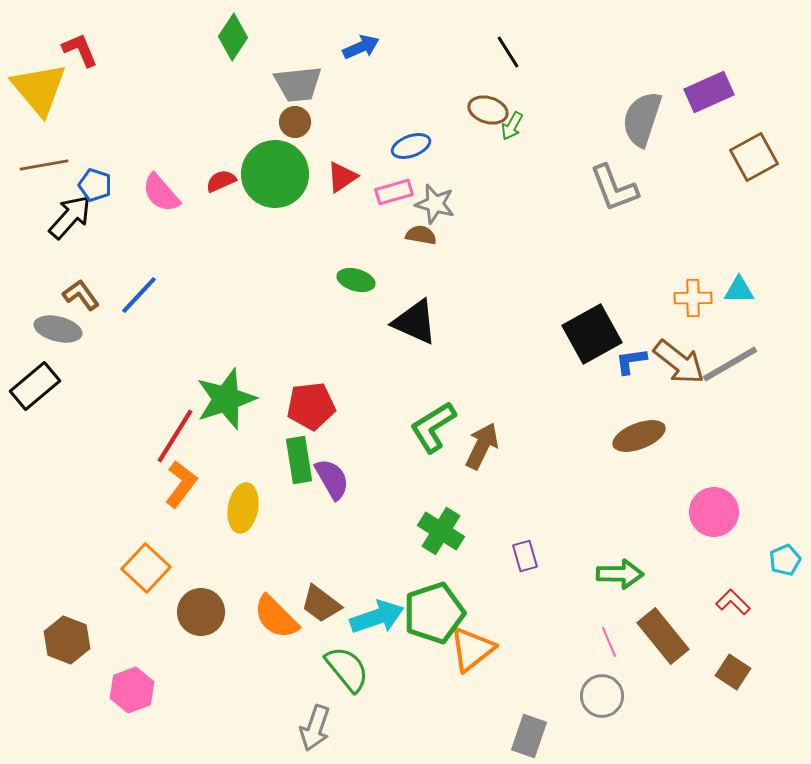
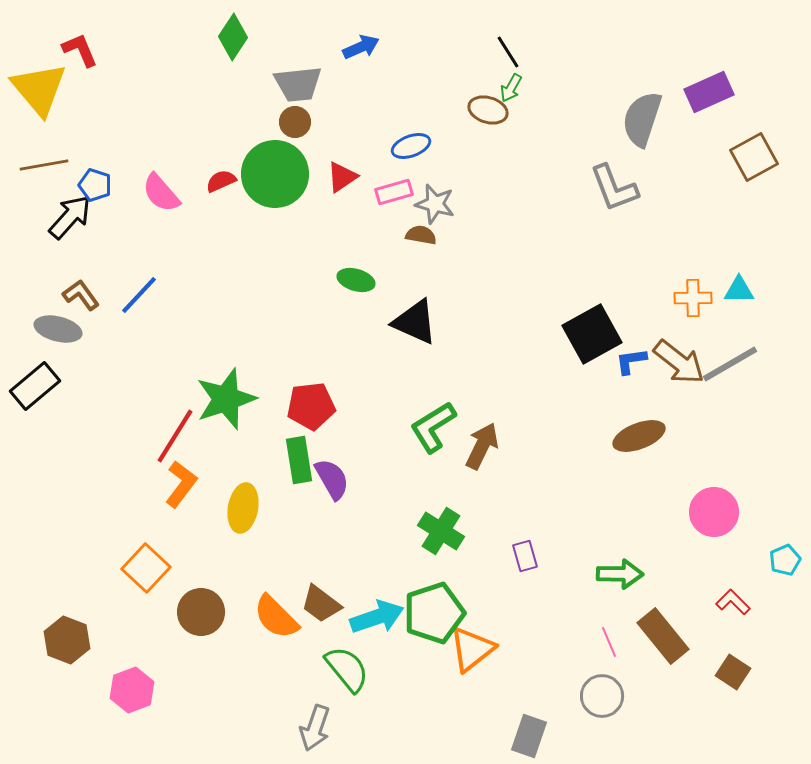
green arrow at (512, 126): moved 1 px left, 38 px up
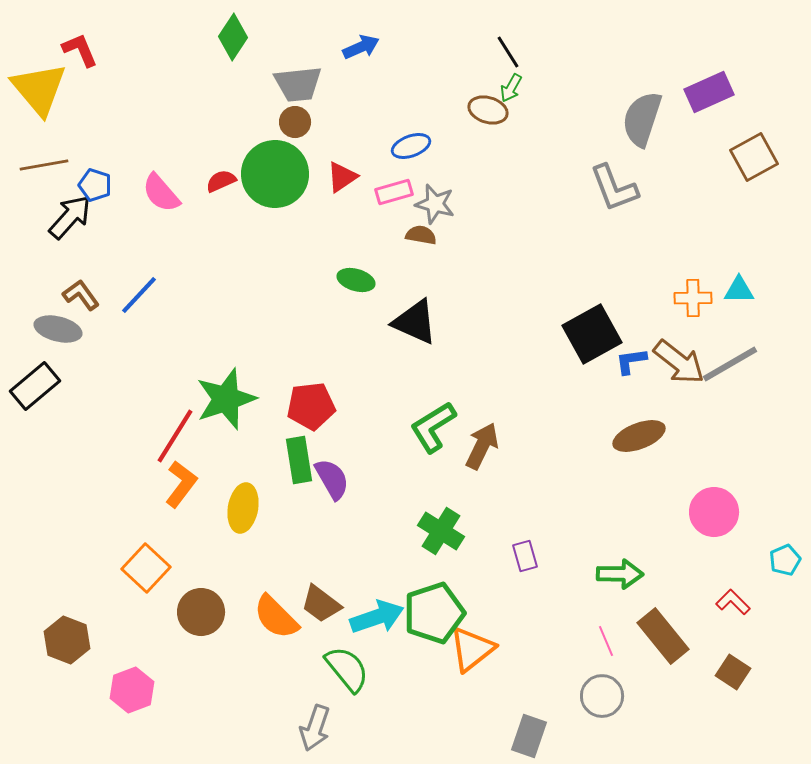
pink line at (609, 642): moved 3 px left, 1 px up
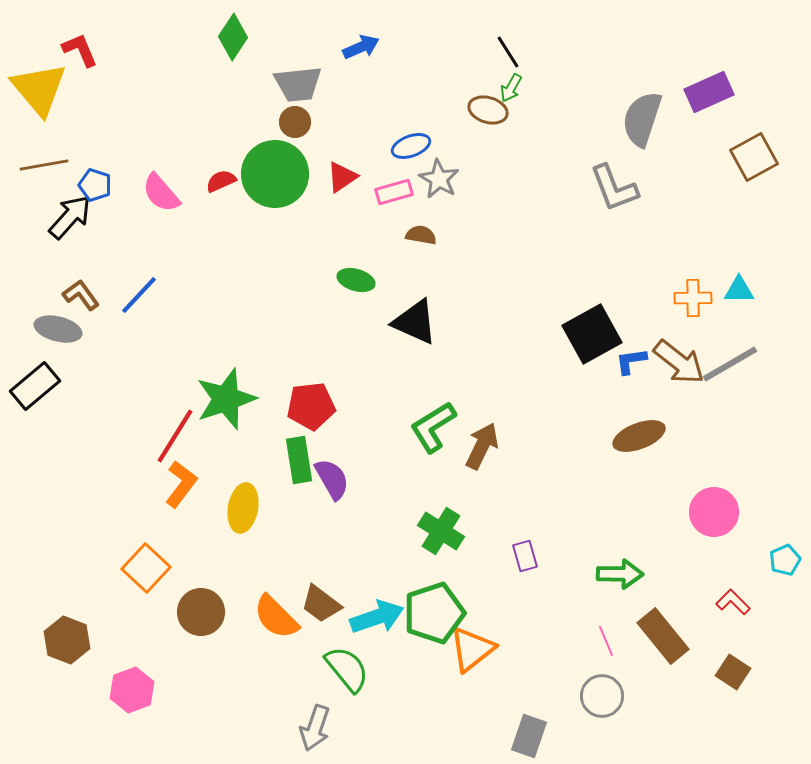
gray star at (435, 204): moved 4 px right, 25 px up; rotated 15 degrees clockwise
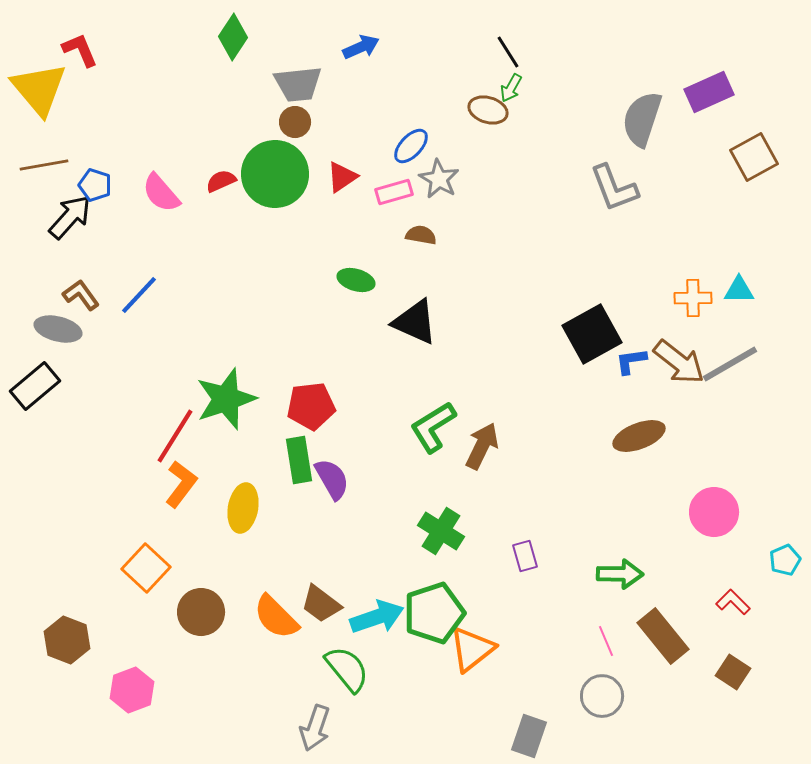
blue ellipse at (411, 146): rotated 27 degrees counterclockwise
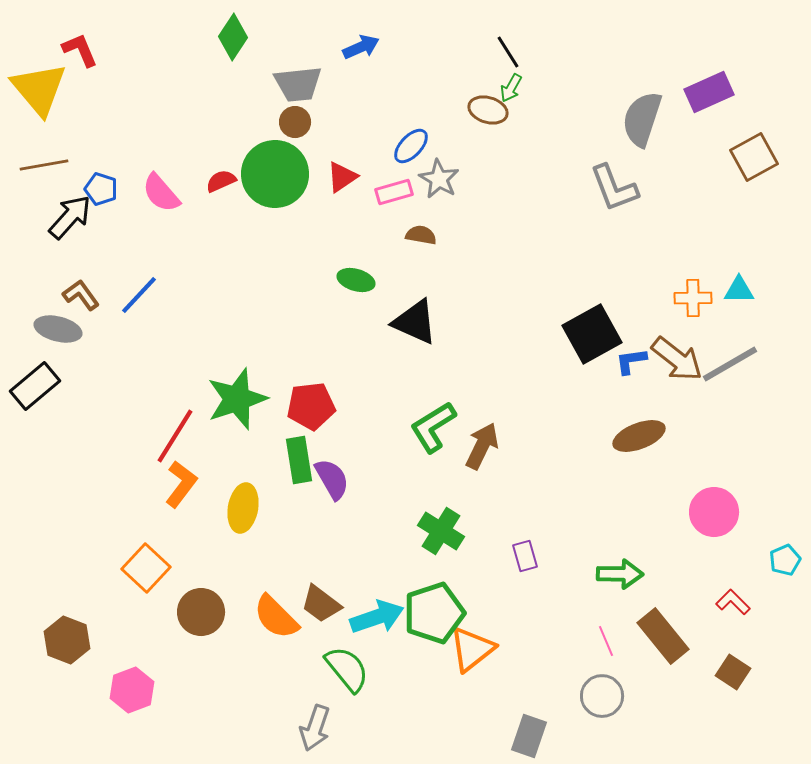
blue pentagon at (95, 185): moved 6 px right, 4 px down
brown arrow at (679, 362): moved 2 px left, 3 px up
green star at (226, 399): moved 11 px right
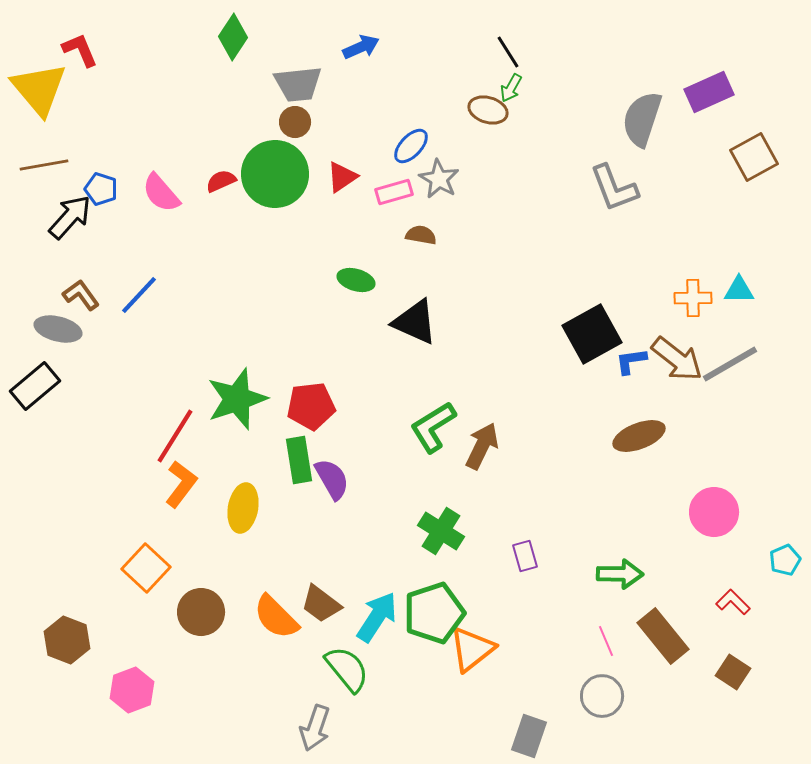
cyan arrow at (377, 617): rotated 38 degrees counterclockwise
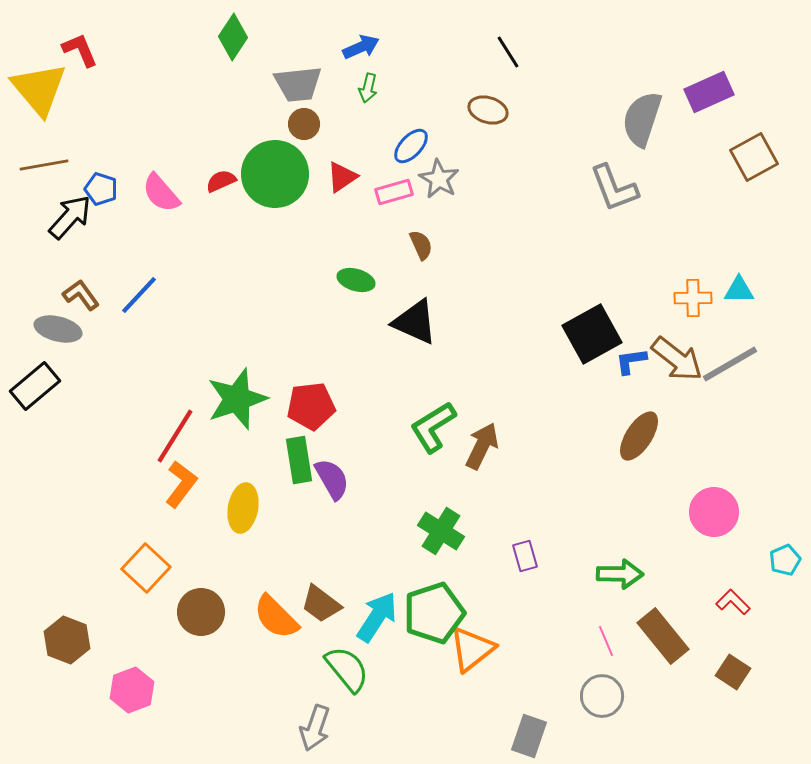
green arrow at (511, 88): moved 143 px left; rotated 16 degrees counterclockwise
brown circle at (295, 122): moved 9 px right, 2 px down
brown semicircle at (421, 235): moved 10 px down; rotated 56 degrees clockwise
brown ellipse at (639, 436): rotated 36 degrees counterclockwise
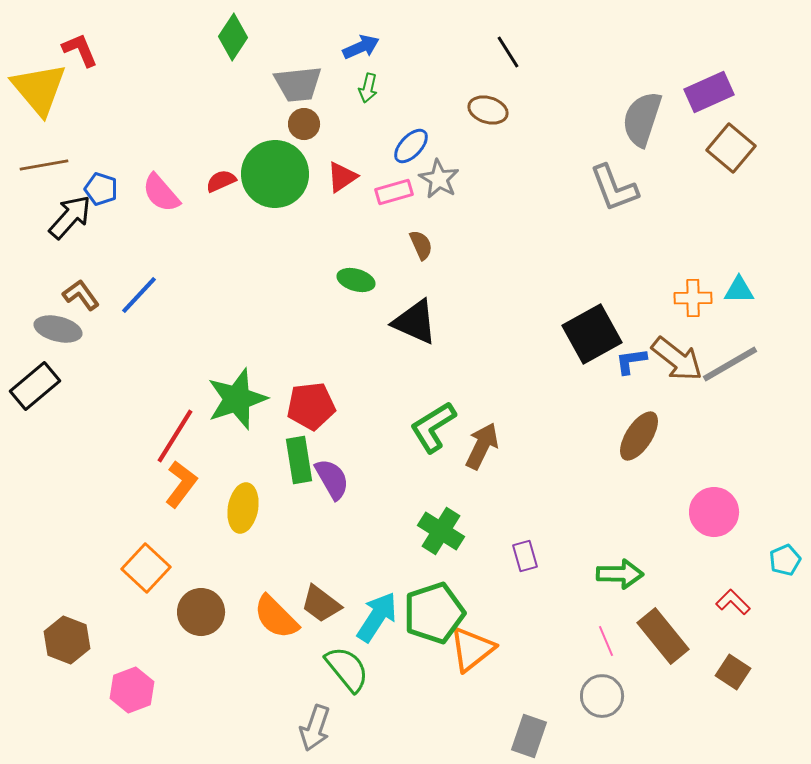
brown square at (754, 157): moved 23 px left, 9 px up; rotated 21 degrees counterclockwise
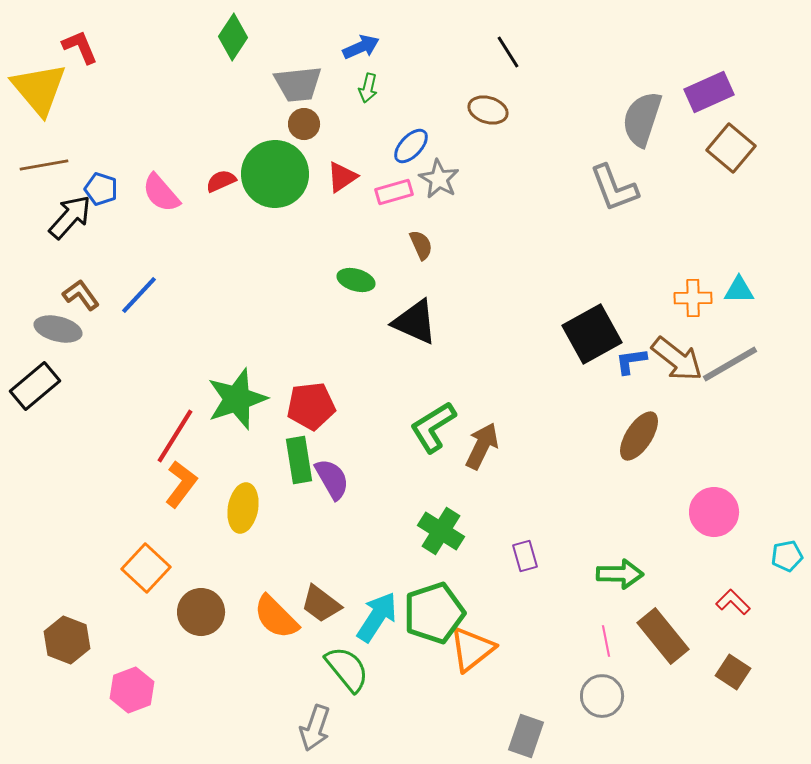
red L-shape at (80, 50): moved 3 px up
cyan pentagon at (785, 560): moved 2 px right, 4 px up; rotated 12 degrees clockwise
pink line at (606, 641): rotated 12 degrees clockwise
gray rectangle at (529, 736): moved 3 px left
